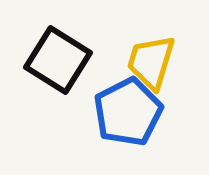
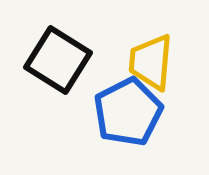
yellow trapezoid: rotated 12 degrees counterclockwise
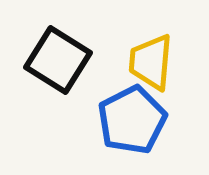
blue pentagon: moved 4 px right, 8 px down
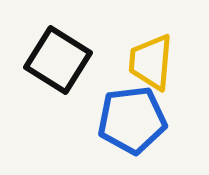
blue pentagon: rotated 20 degrees clockwise
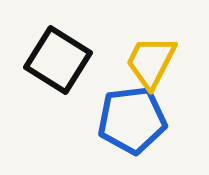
yellow trapezoid: rotated 22 degrees clockwise
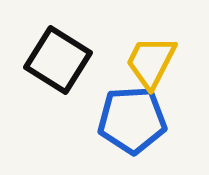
blue pentagon: rotated 4 degrees clockwise
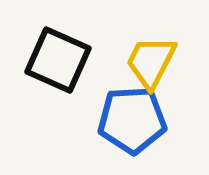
black square: rotated 8 degrees counterclockwise
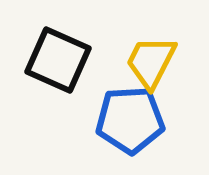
blue pentagon: moved 2 px left
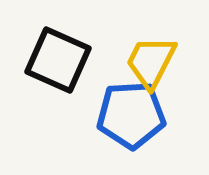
blue pentagon: moved 1 px right, 5 px up
